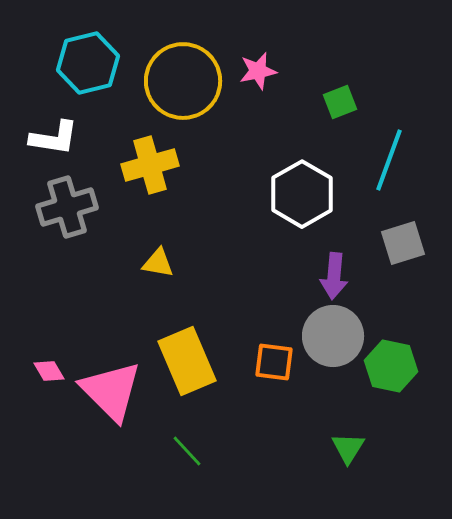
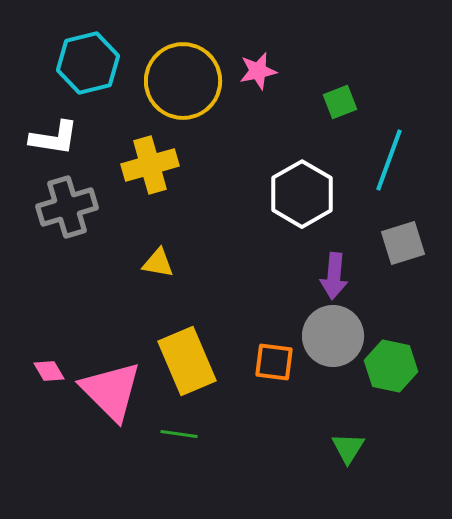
green line: moved 8 px left, 17 px up; rotated 39 degrees counterclockwise
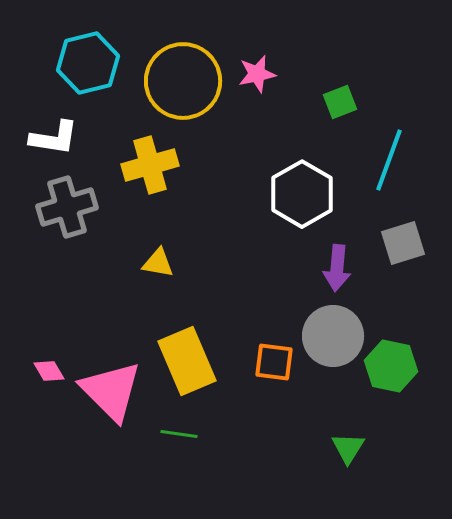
pink star: moved 1 px left, 3 px down
purple arrow: moved 3 px right, 8 px up
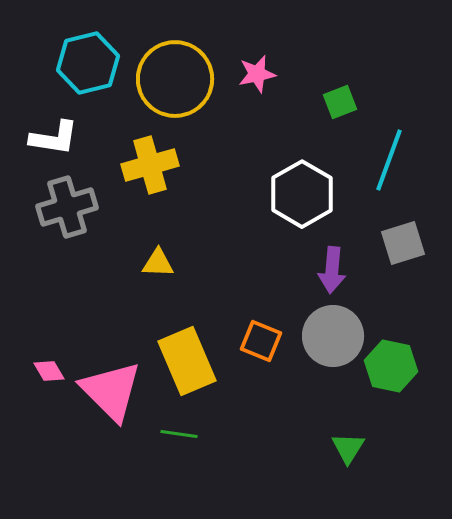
yellow circle: moved 8 px left, 2 px up
yellow triangle: rotated 8 degrees counterclockwise
purple arrow: moved 5 px left, 2 px down
orange square: moved 13 px left, 21 px up; rotated 15 degrees clockwise
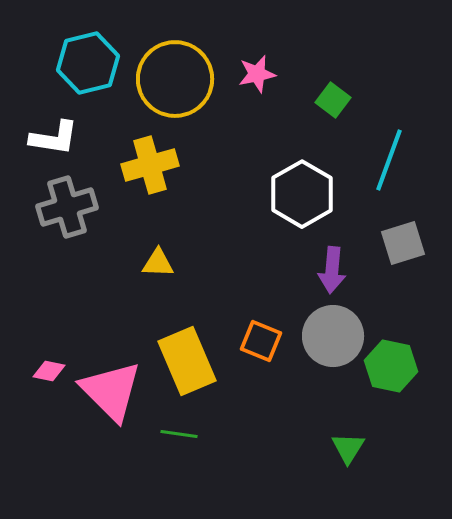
green square: moved 7 px left, 2 px up; rotated 32 degrees counterclockwise
pink diamond: rotated 48 degrees counterclockwise
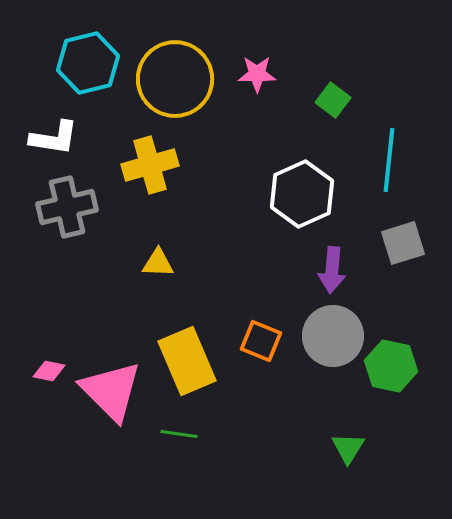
pink star: rotated 12 degrees clockwise
cyan line: rotated 14 degrees counterclockwise
white hexagon: rotated 6 degrees clockwise
gray cross: rotated 4 degrees clockwise
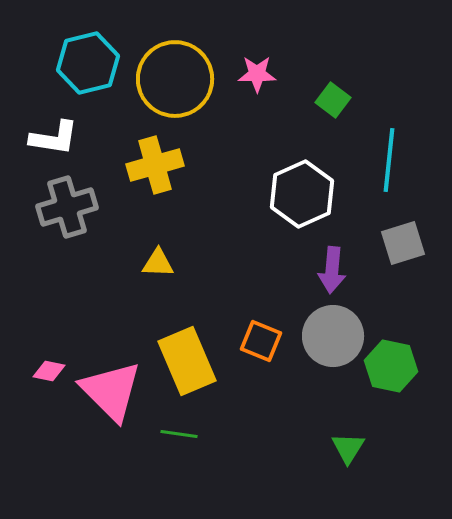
yellow cross: moved 5 px right
gray cross: rotated 4 degrees counterclockwise
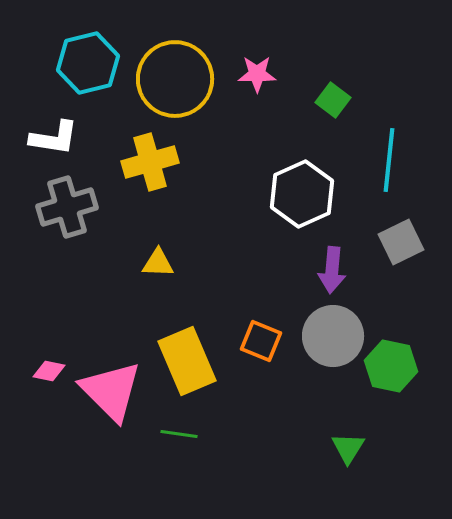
yellow cross: moved 5 px left, 3 px up
gray square: moved 2 px left, 1 px up; rotated 9 degrees counterclockwise
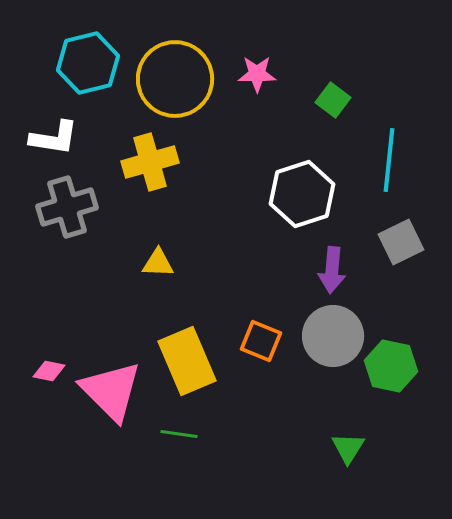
white hexagon: rotated 6 degrees clockwise
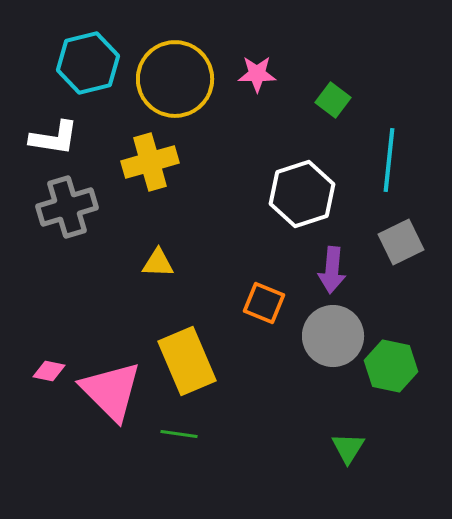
orange square: moved 3 px right, 38 px up
